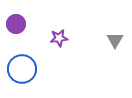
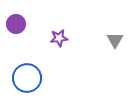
blue circle: moved 5 px right, 9 px down
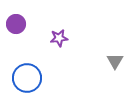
gray triangle: moved 21 px down
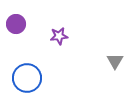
purple star: moved 2 px up
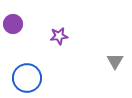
purple circle: moved 3 px left
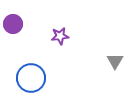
purple star: moved 1 px right
blue circle: moved 4 px right
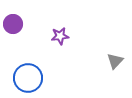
gray triangle: rotated 12 degrees clockwise
blue circle: moved 3 px left
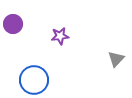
gray triangle: moved 1 px right, 2 px up
blue circle: moved 6 px right, 2 px down
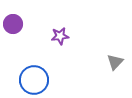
gray triangle: moved 1 px left, 3 px down
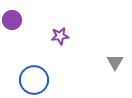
purple circle: moved 1 px left, 4 px up
gray triangle: rotated 12 degrees counterclockwise
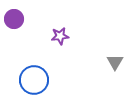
purple circle: moved 2 px right, 1 px up
